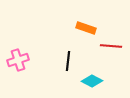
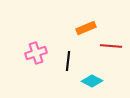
orange rectangle: rotated 42 degrees counterclockwise
pink cross: moved 18 px right, 7 px up
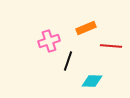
pink cross: moved 13 px right, 12 px up
black line: rotated 12 degrees clockwise
cyan diamond: rotated 25 degrees counterclockwise
